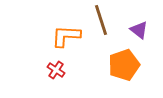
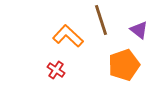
orange L-shape: moved 2 px right; rotated 40 degrees clockwise
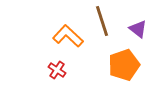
brown line: moved 1 px right, 1 px down
purple triangle: moved 1 px left, 1 px up
red cross: moved 1 px right
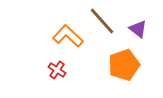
brown line: rotated 24 degrees counterclockwise
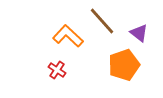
purple triangle: moved 1 px right, 4 px down
